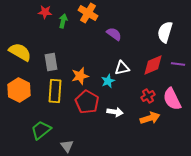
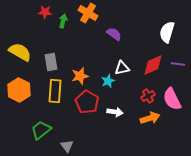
white semicircle: moved 2 px right
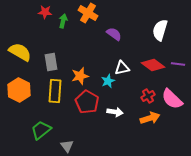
white semicircle: moved 7 px left, 2 px up
red diamond: rotated 60 degrees clockwise
pink semicircle: rotated 20 degrees counterclockwise
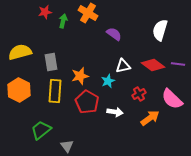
red star: rotated 16 degrees counterclockwise
yellow semicircle: rotated 45 degrees counterclockwise
white triangle: moved 1 px right, 2 px up
red cross: moved 9 px left, 2 px up
orange arrow: rotated 18 degrees counterclockwise
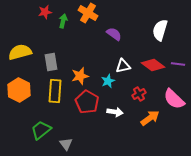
pink semicircle: moved 2 px right
gray triangle: moved 1 px left, 2 px up
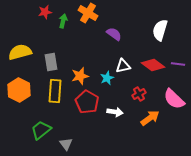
cyan star: moved 1 px left, 3 px up
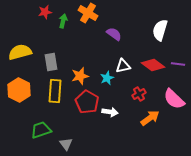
white arrow: moved 5 px left
green trapezoid: rotated 20 degrees clockwise
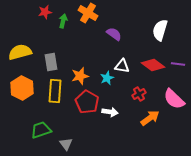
white triangle: moved 1 px left; rotated 21 degrees clockwise
orange hexagon: moved 3 px right, 2 px up
